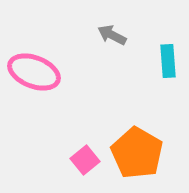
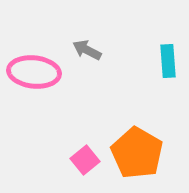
gray arrow: moved 25 px left, 15 px down
pink ellipse: rotated 15 degrees counterclockwise
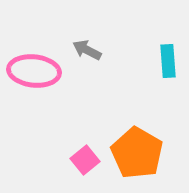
pink ellipse: moved 1 px up
